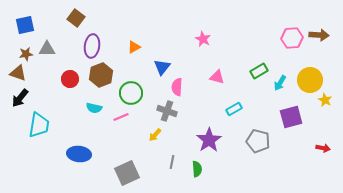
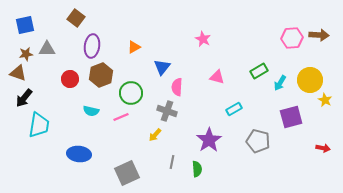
black arrow: moved 4 px right
cyan semicircle: moved 3 px left, 3 px down
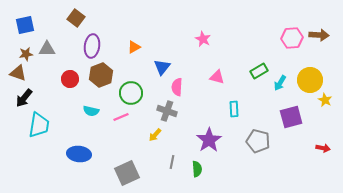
cyan rectangle: rotated 63 degrees counterclockwise
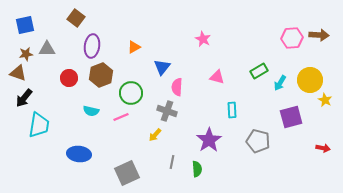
red circle: moved 1 px left, 1 px up
cyan rectangle: moved 2 px left, 1 px down
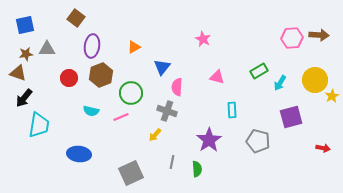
yellow circle: moved 5 px right
yellow star: moved 7 px right, 4 px up; rotated 16 degrees clockwise
gray square: moved 4 px right
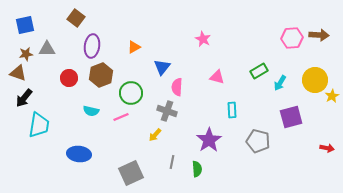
red arrow: moved 4 px right
